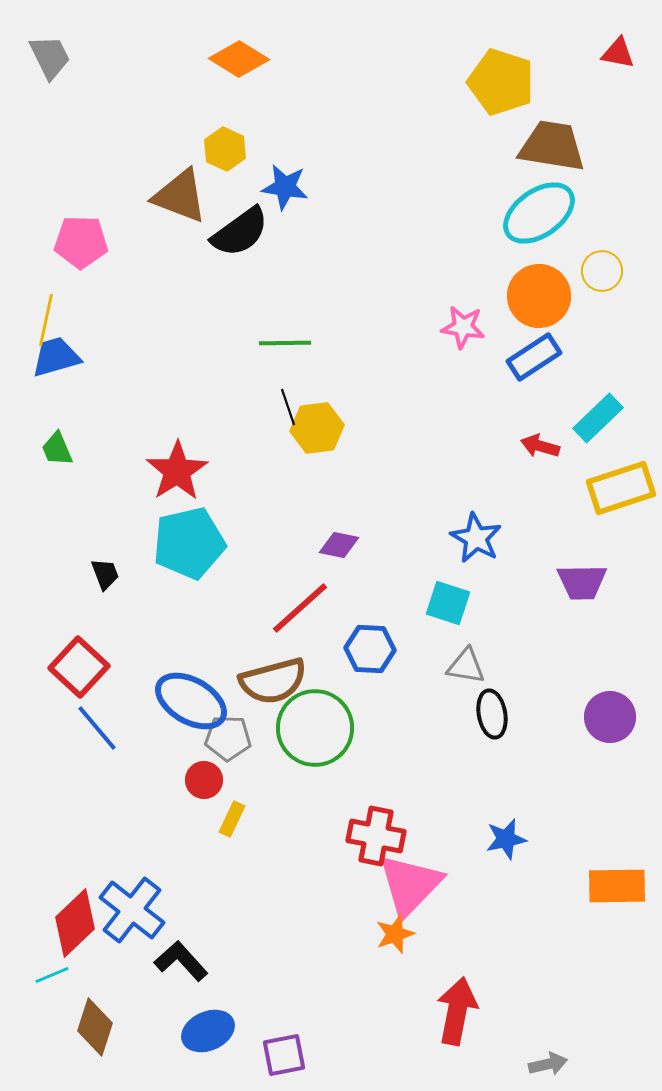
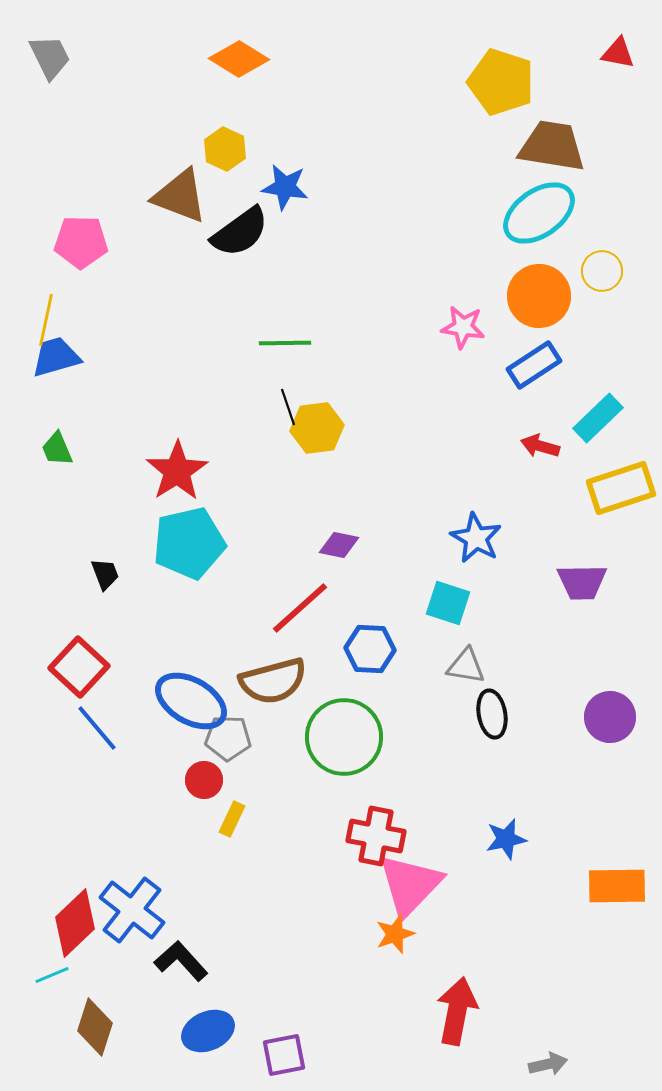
blue rectangle at (534, 357): moved 8 px down
green circle at (315, 728): moved 29 px right, 9 px down
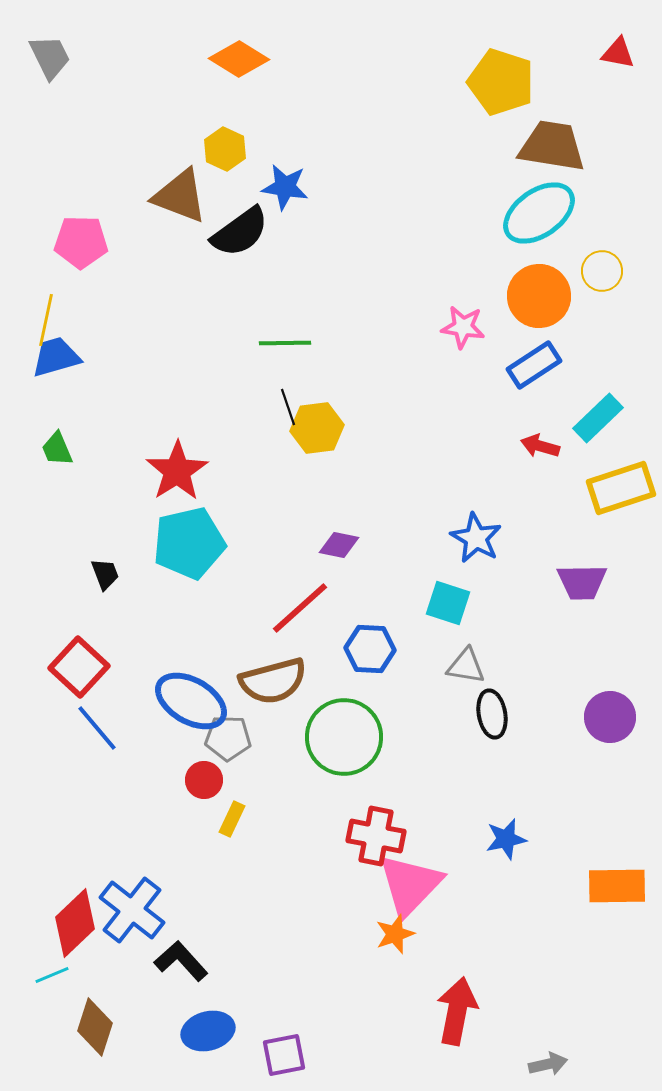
blue ellipse at (208, 1031): rotated 9 degrees clockwise
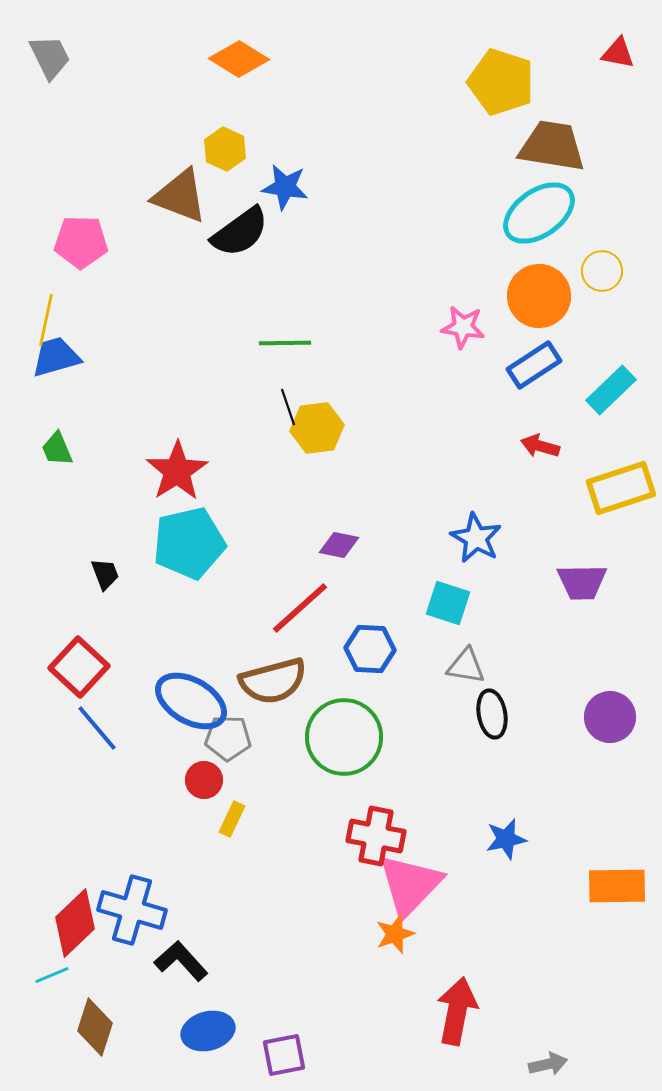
cyan rectangle at (598, 418): moved 13 px right, 28 px up
blue cross at (132, 910): rotated 22 degrees counterclockwise
